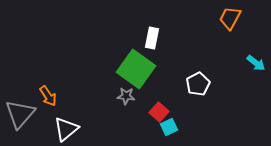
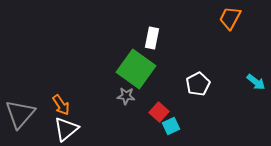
cyan arrow: moved 19 px down
orange arrow: moved 13 px right, 9 px down
cyan square: moved 2 px right, 1 px up
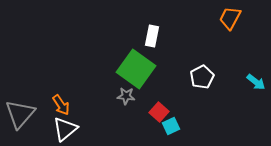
white rectangle: moved 2 px up
white pentagon: moved 4 px right, 7 px up
white triangle: moved 1 px left
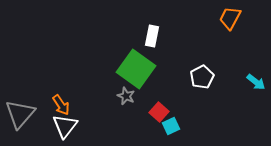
gray star: rotated 18 degrees clockwise
white triangle: moved 3 px up; rotated 12 degrees counterclockwise
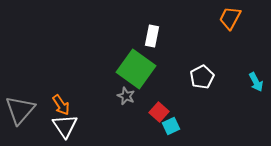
cyan arrow: rotated 24 degrees clockwise
gray triangle: moved 4 px up
white triangle: rotated 12 degrees counterclockwise
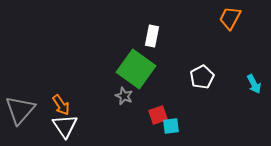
cyan arrow: moved 2 px left, 2 px down
gray star: moved 2 px left
red square: moved 1 px left, 3 px down; rotated 30 degrees clockwise
cyan square: rotated 18 degrees clockwise
